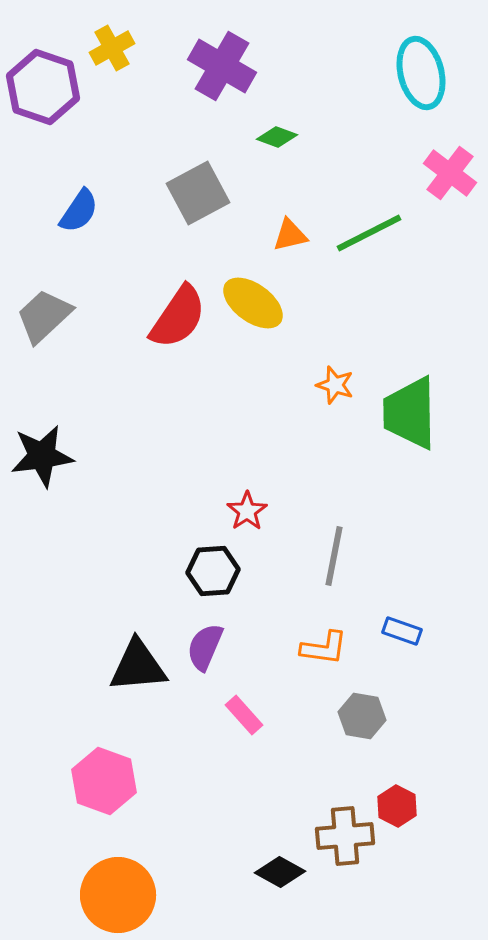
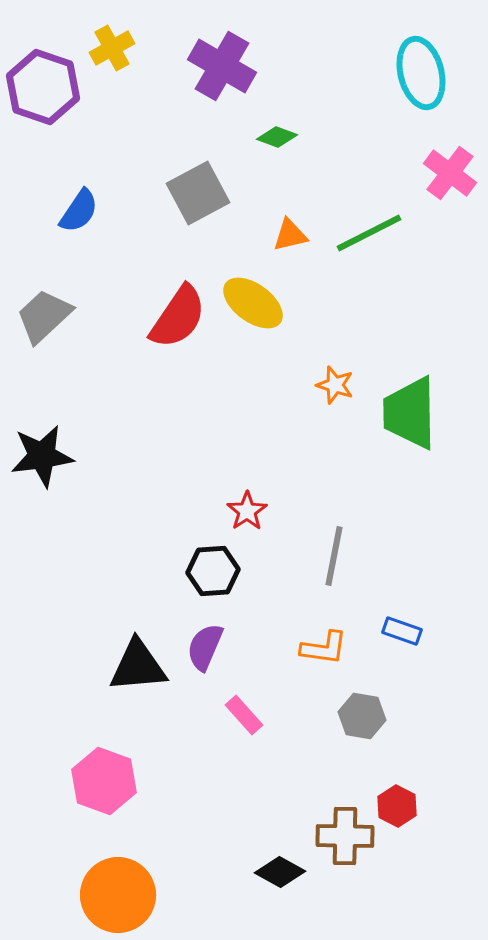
brown cross: rotated 6 degrees clockwise
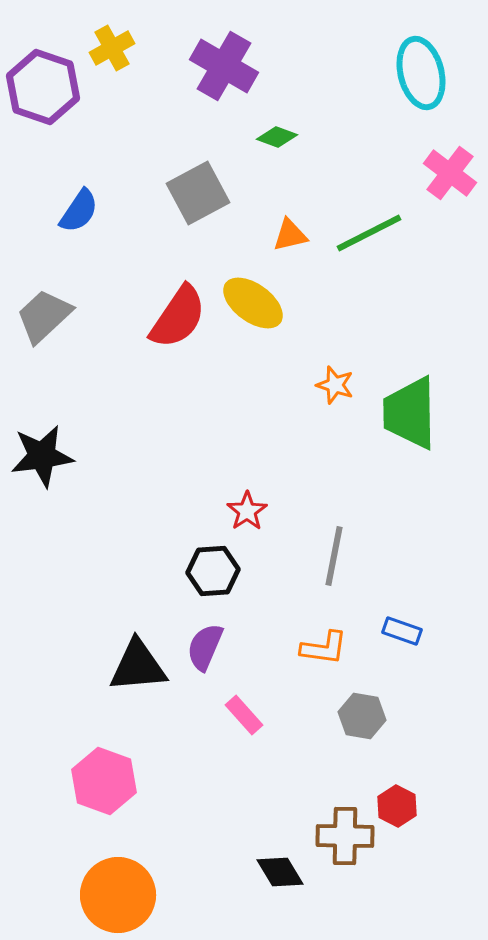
purple cross: moved 2 px right
black diamond: rotated 30 degrees clockwise
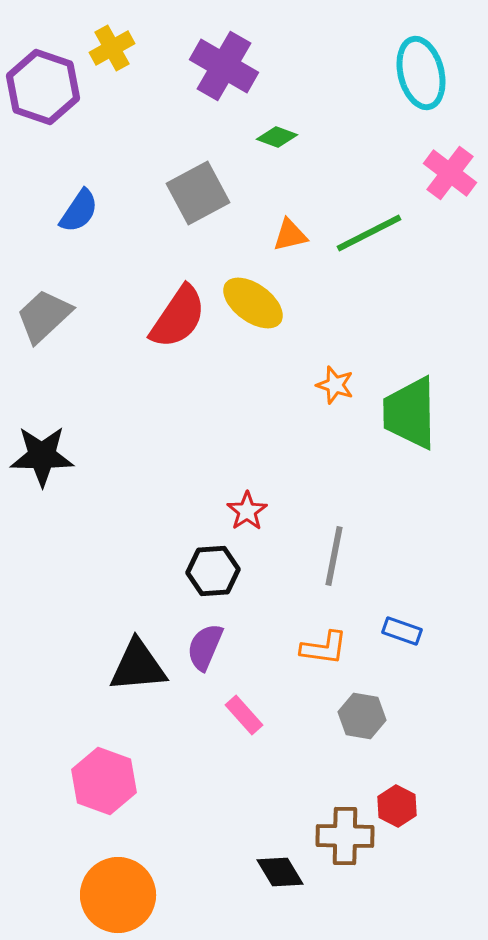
black star: rotated 8 degrees clockwise
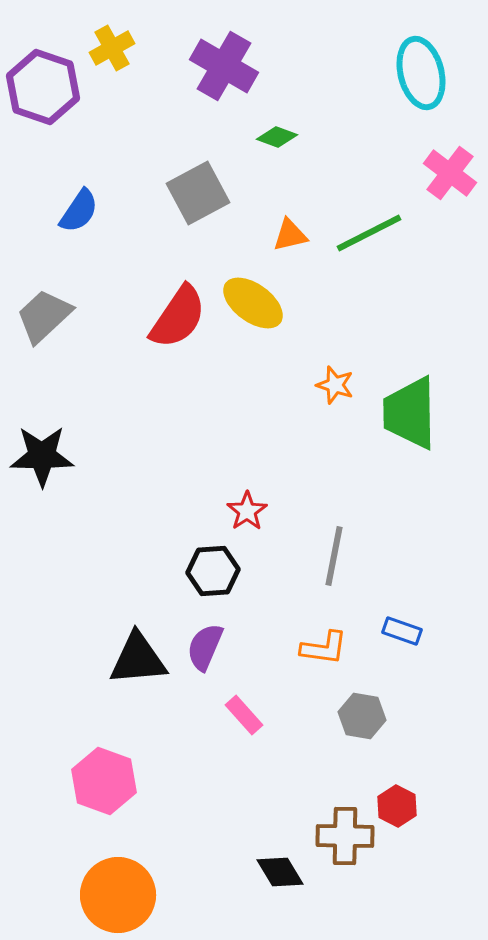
black triangle: moved 7 px up
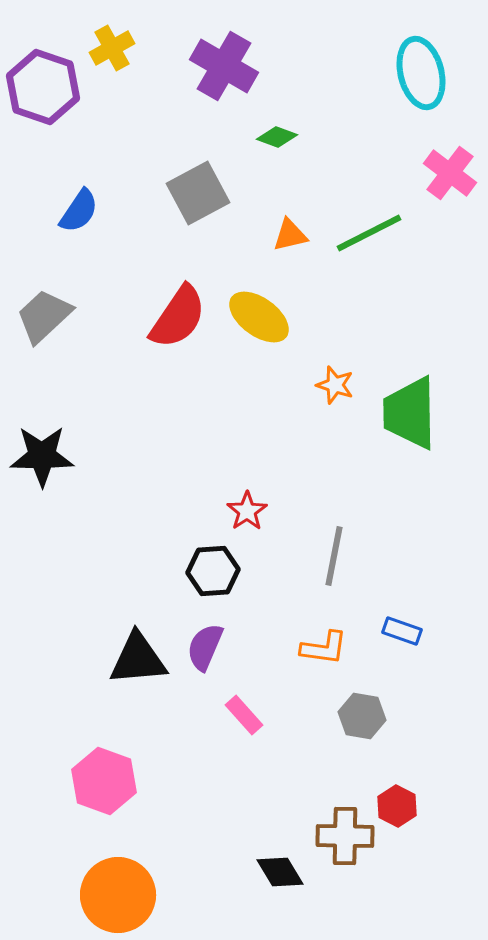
yellow ellipse: moved 6 px right, 14 px down
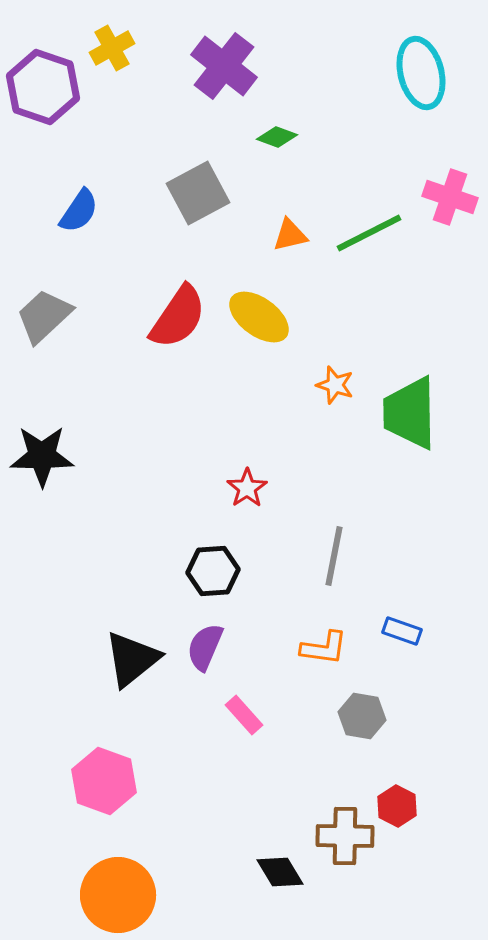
purple cross: rotated 8 degrees clockwise
pink cross: moved 24 px down; rotated 18 degrees counterclockwise
red star: moved 23 px up
black triangle: moved 6 px left; rotated 34 degrees counterclockwise
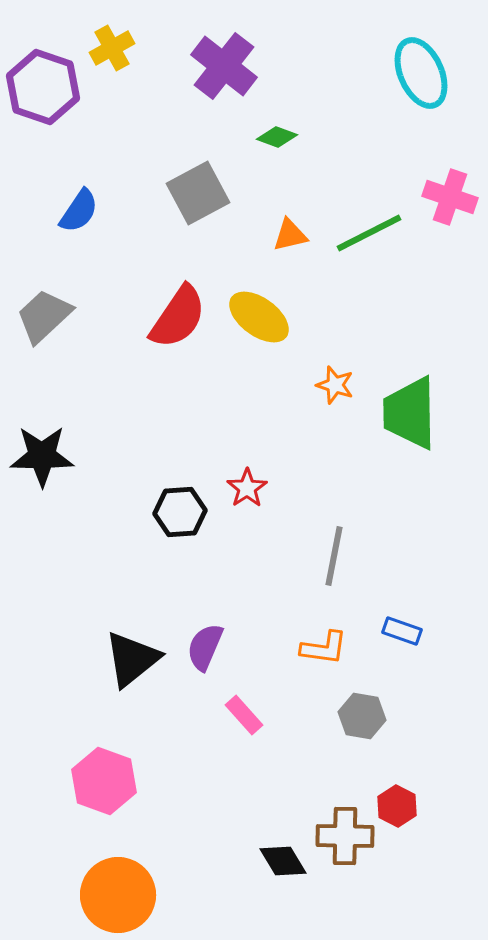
cyan ellipse: rotated 10 degrees counterclockwise
black hexagon: moved 33 px left, 59 px up
black diamond: moved 3 px right, 11 px up
